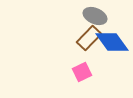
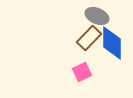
gray ellipse: moved 2 px right
blue diamond: moved 1 px down; rotated 36 degrees clockwise
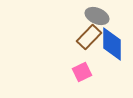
brown rectangle: moved 1 px up
blue diamond: moved 1 px down
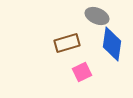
brown rectangle: moved 22 px left, 6 px down; rotated 30 degrees clockwise
blue diamond: rotated 8 degrees clockwise
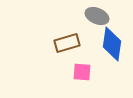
pink square: rotated 30 degrees clockwise
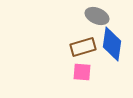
brown rectangle: moved 16 px right, 4 px down
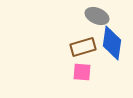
blue diamond: moved 1 px up
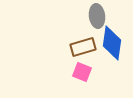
gray ellipse: rotated 60 degrees clockwise
pink square: rotated 18 degrees clockwise
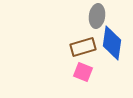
gray ellipse: rotated 15 degrees clockwise
pink square: moved 1 px right
